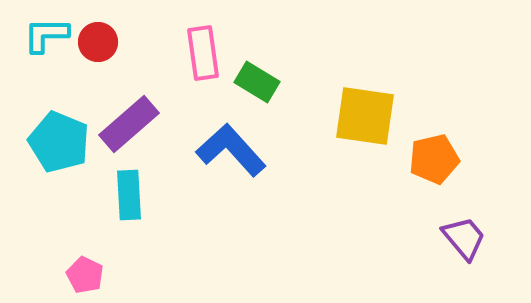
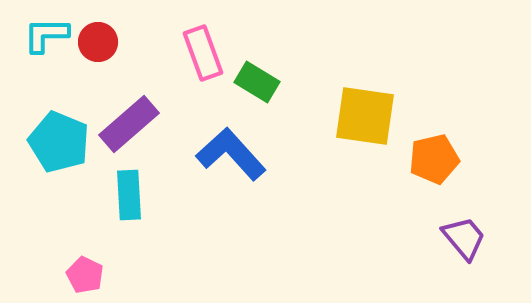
pink rectangle: rotated 12 degrees counterclockwise
blue L-shape: moved 4 px down
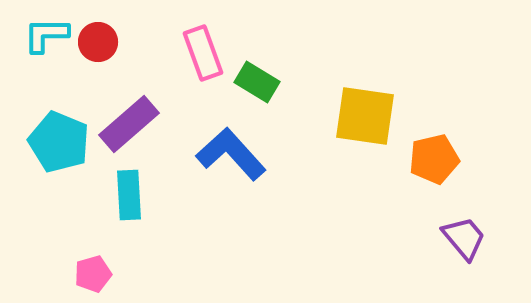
pink pentagon: moved 8 px right, 1 px up; rotated 30 degrees clockwise
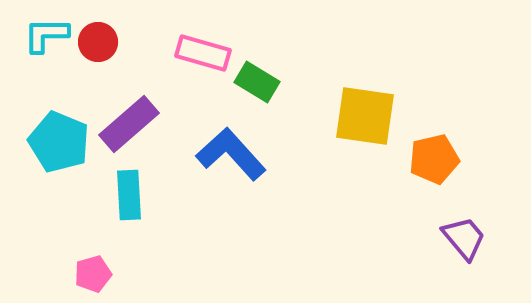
pink rectangle: rotated 54 degrees counterclockwise
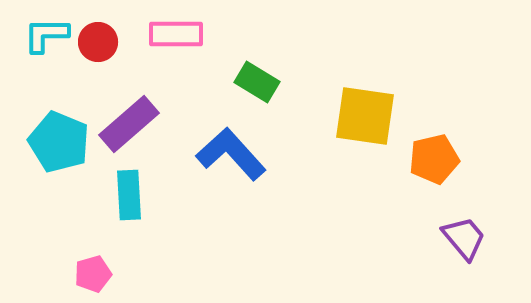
pink rectangle: moved 27 px left, 19 px up; rotated 16 degrees counterclockwise
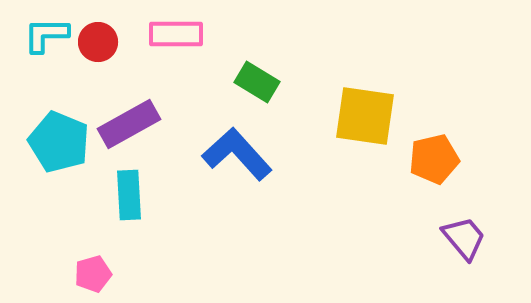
purple rectangle: rotated 12 degrees clockwise
blue L-shape: moved 6 px right
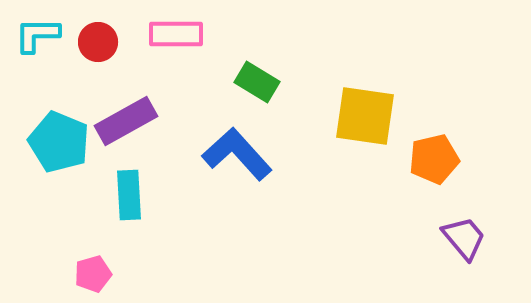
cyan L-shape: moved 9 px left
purple rectangle: moved 3 px left, 3 px up
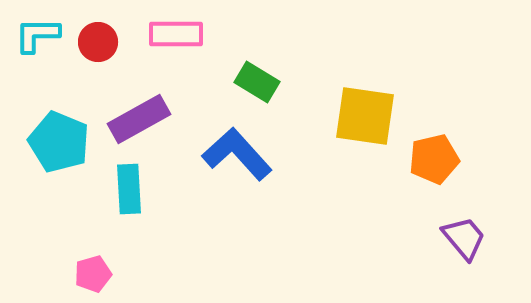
purple rectangle: moved 13 px right, 2 px up
cyan rectangle: moved 6 px up
